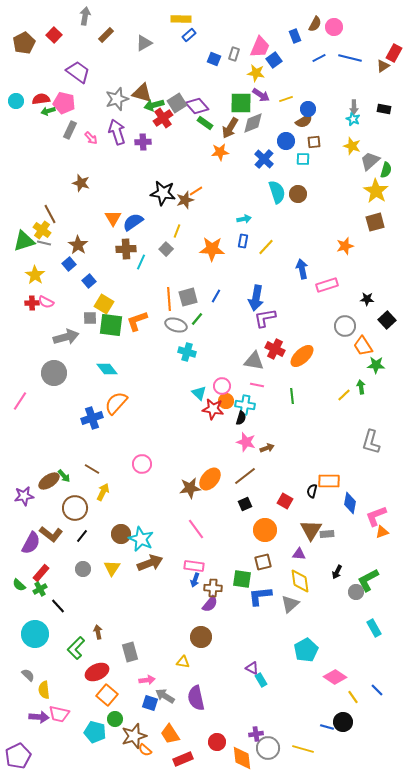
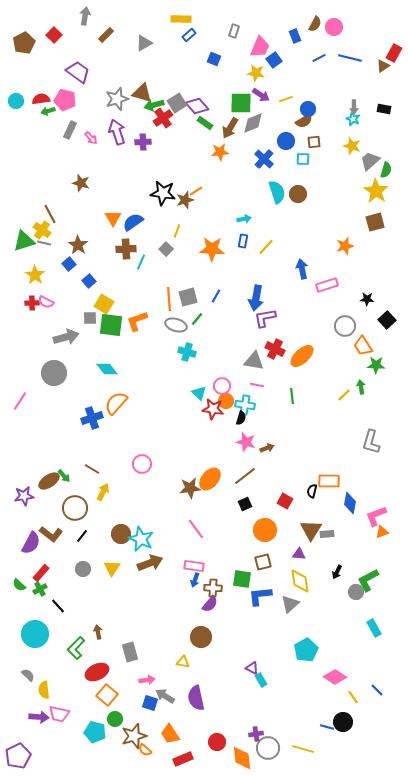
gray rectangle at (234, 54): moved 23 px up
pink pentagon at (64, 103): moved 1 px right, 3 px up
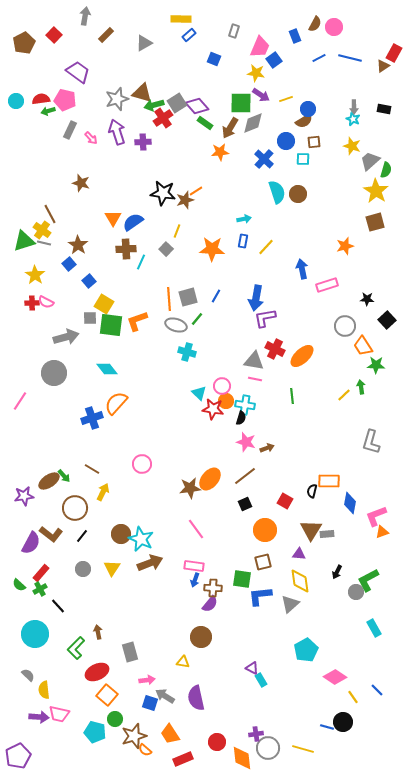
pink line at (257, 385): moved 2 px left, 6 px up
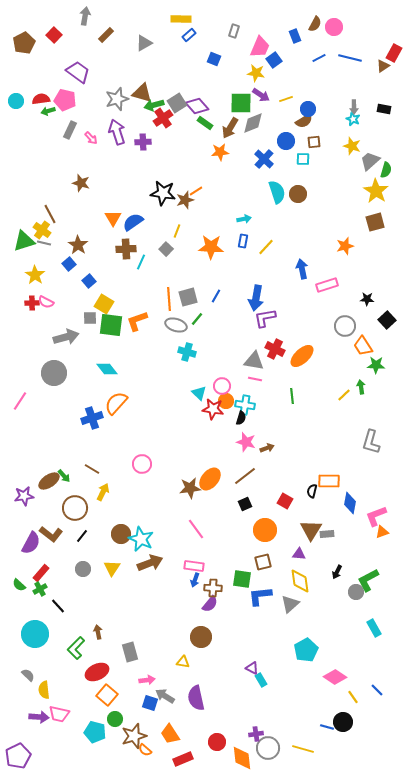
orange star at (212, 249): moved 1 px left, 2 px up
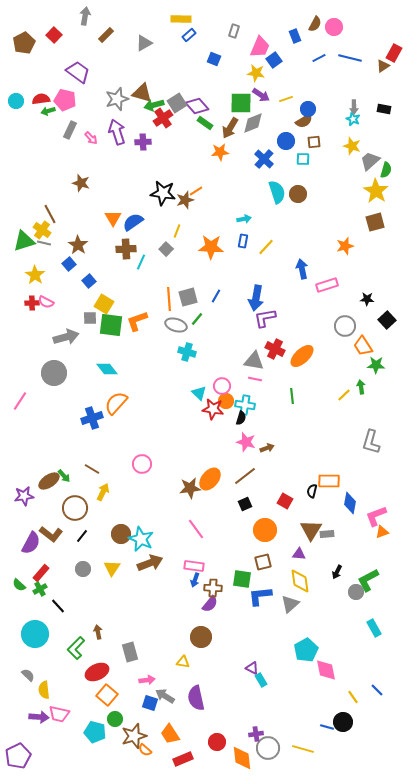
pink diamond at (335, 677): moved 9 px left, 7 px up; rotated 45 degrees clockwise
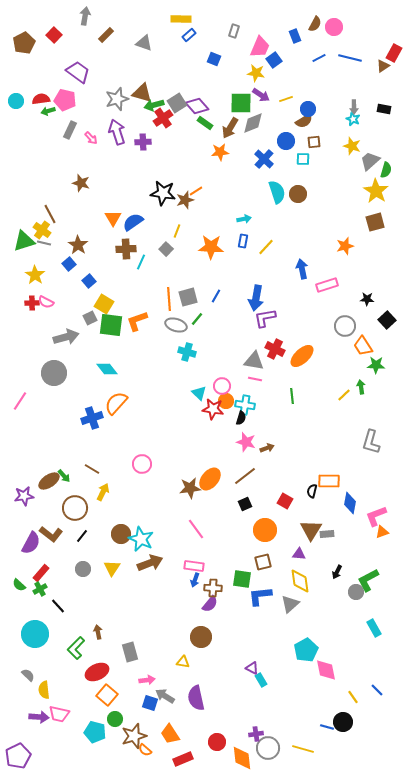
gray triangle at (144, 43): rotated 48 degrees clockwise
gray square at (90, 318): rotated 24 degrees counterclockwise
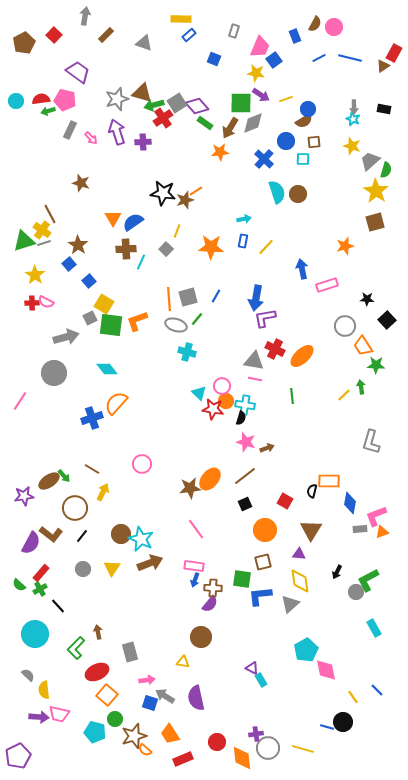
gray line at (44, 243): rotated 32 degrees counterclockwise
gray rectangle at (327, 534): moved 33 px right, 5 px up
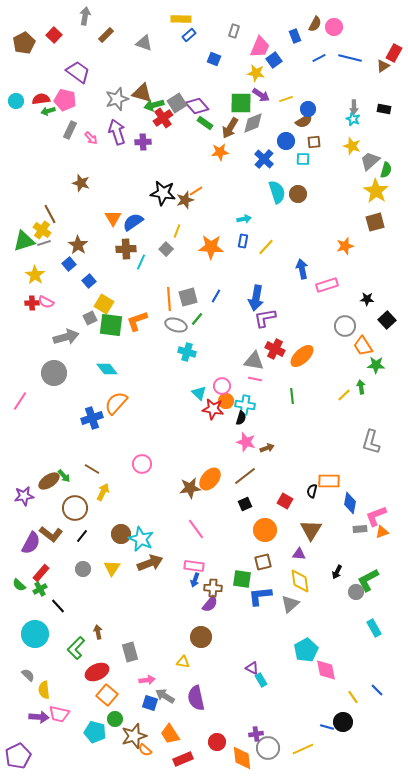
yellow line at (303, 749): rotated 40 degrees counterclockwise
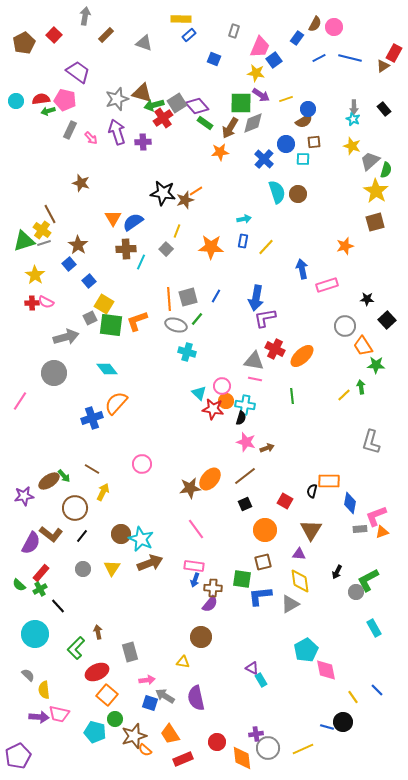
blue rectangle at (295, 36): moved 2 px right, 2 px down; rotated 56 degrees clockwise
black rectangle at (384, 109): rotated 40 degrees clockwise
blue circle at (286, 141): moved 3 px down
gray triangle at (290, 604): rotated 12 degrees clockwise
